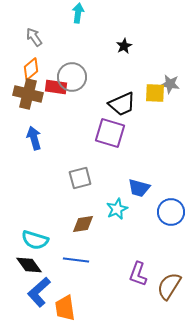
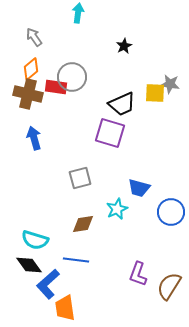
blue L-shape: moved 9 px right, 8 px up
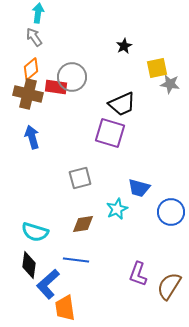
cyan arrow: moved 40 px left
yellow square: moved 2 px right, 25 px up; rotated 15 degrees counterclockwise
blue arrow: moved 2 px left, 1 px up
cyan semicircle: moved 8 px up
black diamond: rotated 44 degrees clockwise
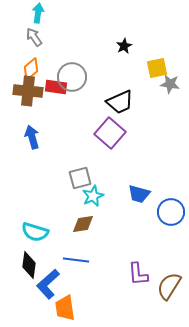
brown cross: moved 3 px up; rotated 8 degrees counterclockwise
black trapezoid: moved 2 px left, 2 px up
purple square: rotated 24 degrees clockwise
blue trapezoid: moved 6 px down
cyan star: moved 24 px left, 13 px up
purple L-shape: rotated 25 degrees counterclockwise
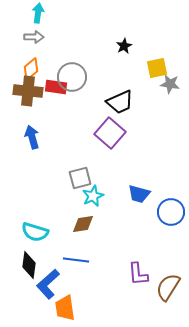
gray arrow: rotated 126 degrees clockwise
brown semicircle: moved 1 px left, 1 px down
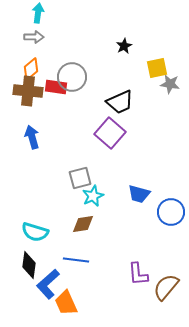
brown semicircle: moved 2 px left; rotated 8 degrees clockwise
orange trapezoid: moved 1 px right, 5 px up; rotated 16 degrees counterclockwise
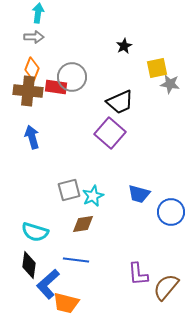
orange diamond: moved 1 px right; rotated 30 degrees counterclockwise
gray square: moved 11 px left, 12 px down
orange trapezoid: rotated 52 degrees counterclockwise
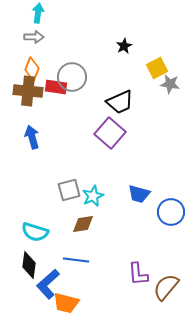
yellow square: rotated 15 degrees counterclockwise
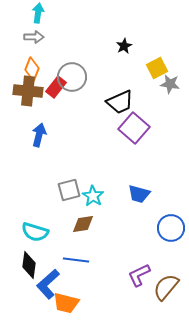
red rectangle: rotated 60 degrees counterclockwise
purple square: moved 24 px right, 5 px up
blue arrow: moved 7 px right, 2 px up; rotated 30 degrees clockwise
cyan star: rotated 15 degrees counterclockwise
blue circle: moved 16 px down
purple L-shape: moved 1 px right, 1 px down; rotated 70 degrees clockwise
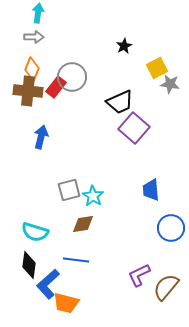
blue arrow: moved 2 px right, 2 px down
blue trapezoid: moved 12 px right, 4 px up; rotated 70 degrees clockwise
